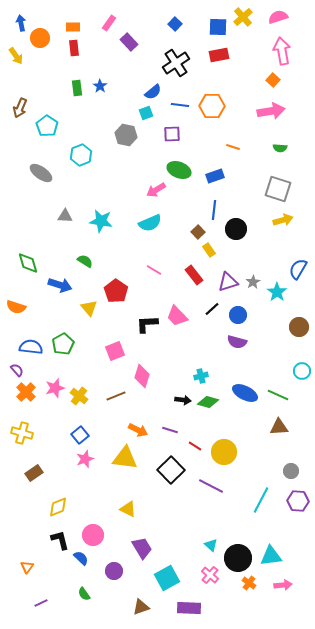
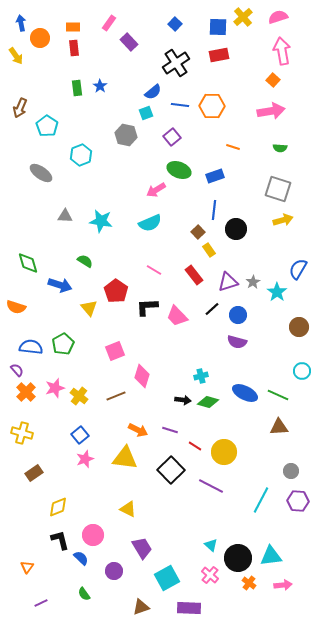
purple square at (172, 134): moved 3 px down; rotated 36 degrees counterclockwise
black L-shape at (147, 324): moved 17 px up
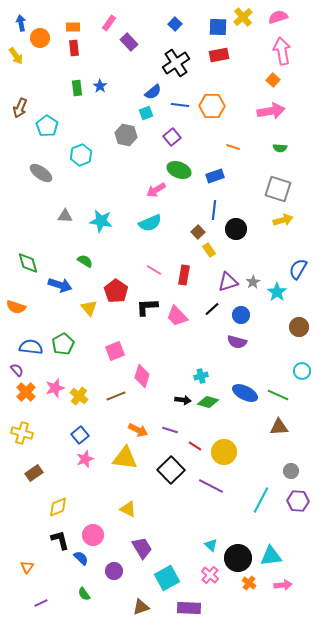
red rectangle at (194, 275): moved 10 px left; rotated 48 degrees clockwise
blue circle at (238, 315): moved 3 px right
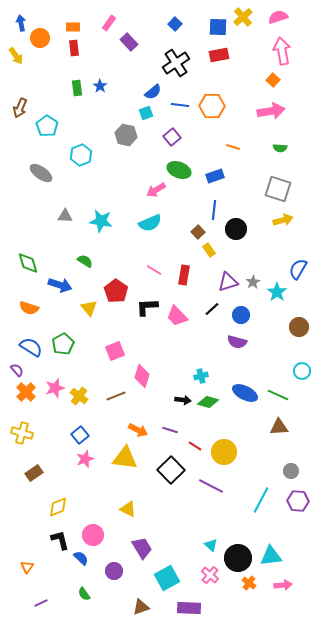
orange semicircle at (16, 307): moved 13 px right, 1 px down
blue semicircle at (31, 347): rotated 25 degrees clockwise
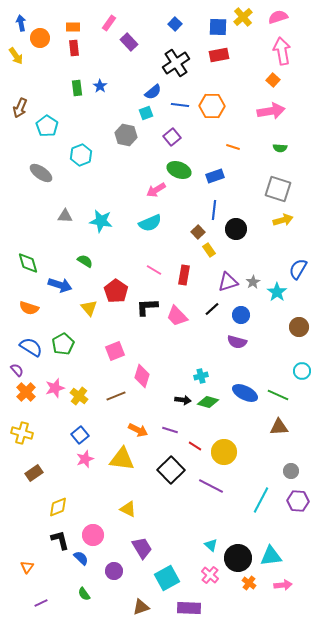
yellow triangle at (125, 458): moved 3 px left, 1 px down
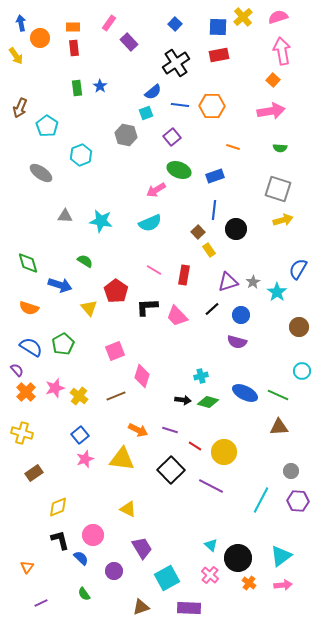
cyan triangle at (271, 556): moved 10 px right; rotated 30 degrees counterclockwise
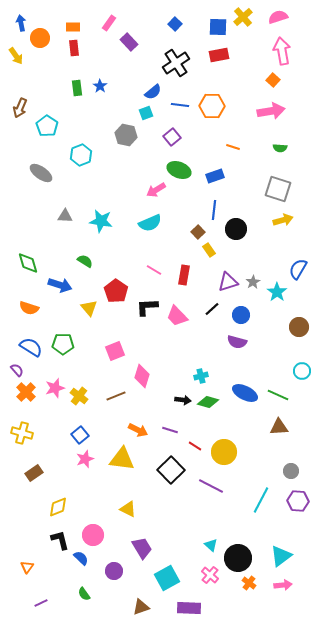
green pentagon at (63, 344): rotated 30 degrees clockwise
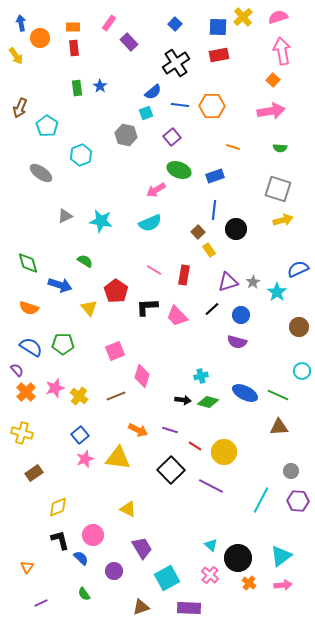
gray triangle at (65, 216): rotated 28 degrees counterclockwise
blue semicircle at (298, 269): rotated 35 degrees clockwise
yellow triangle at (122, 459): moved 4 px left, 1 px up
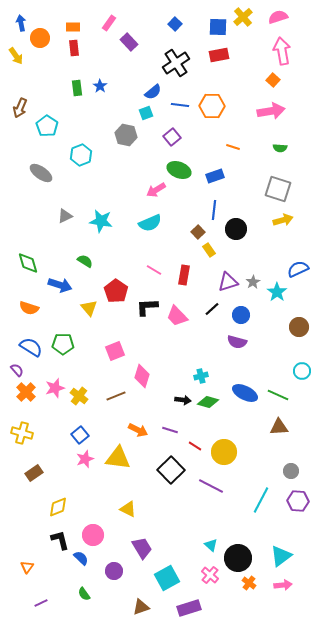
purple rectangle at (189, 608): rotated 20 degrees counterclockwise
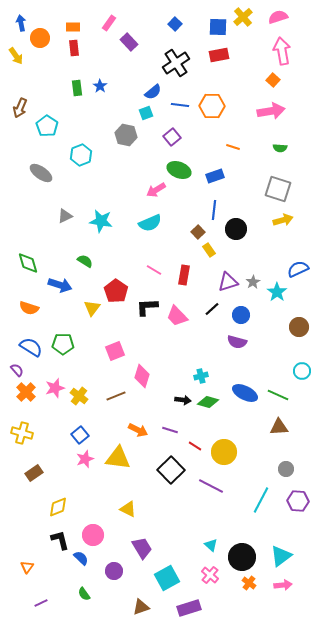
yellow triangle at (89, 308): moved 3 px right; rotated 18 degrees clockwise
gray circle at (291, 471): moved 5 px left, 2 px up
black circle at (238, 558): moved 4 px right, 1 px up
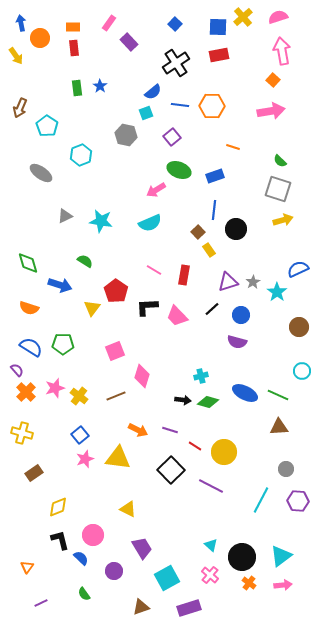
green semicircle at (280, 148): moved 13 px down; rotated 40 degrees clockwise
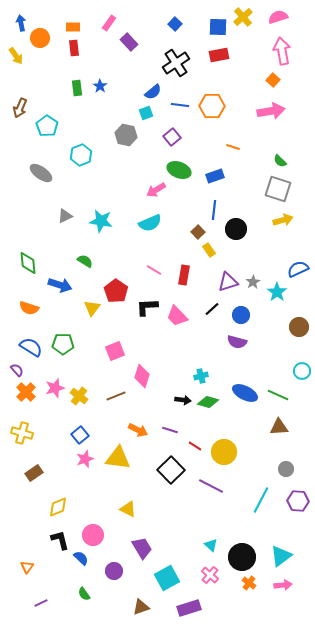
green diamond at (28, 263): rotated 10 degrees clockwise
